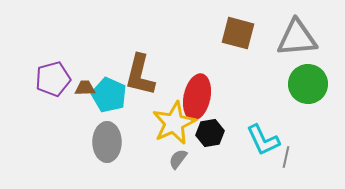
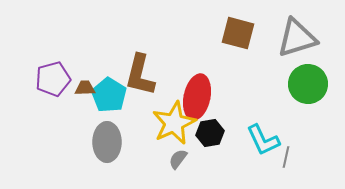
gray triangle: rotated 12 degrees counterclockwise
cyan pentagon: rotated 8 degrees clockwise
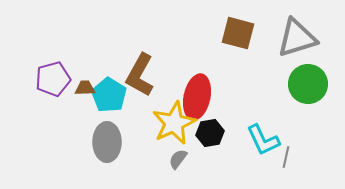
brown L-shape: rotated 15 degrees clockwise
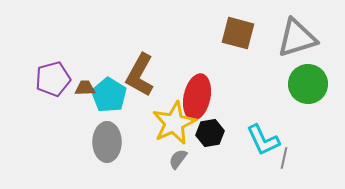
gray line: moved 2 px left, 1 px down
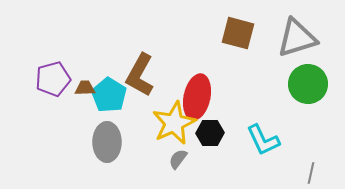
black hexagon: rotated 8 degrees clockwise
gray line: moved 27 px right, 15 px down
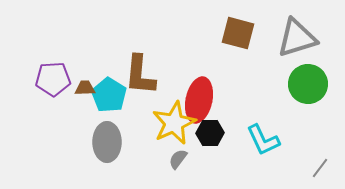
brown L-shape: rotated 24 degrees counterclockwise
purple pentagon: rotated 12 degrees clockwise
red ellipse: moved 2 px right, 3 px down
gray line: moved 9 px right, 5 px up; rotated 25 degrees clockwise
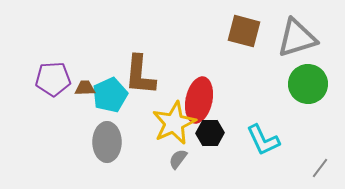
brown square: moved 6 px right, 2 px up
cyan pentagon: moved 1 px right; rotated 16 degrees clockwise
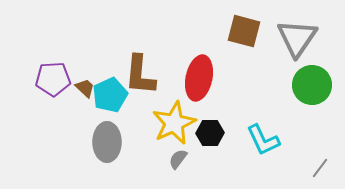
gray triangle: rotated 39 degrees counterclockwise
green circle: moved 4 px right, 1 px down
brown trapezoid: rotated 45 degrees clockwise
red ellipse: moved 22 px up
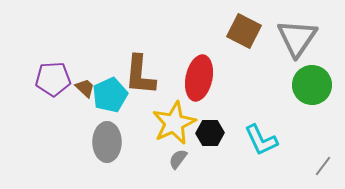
brown square: rotated 12 degrees clockwise
cyan L-shape: moved 2 px left
gray line: moved 3 px right, 2 px up
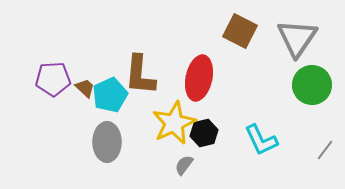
brown square: moved 4 px left
black hexagon: moved 6 px left; rotated 12 degrees counterclockwise
gray semicircle: moved 6 px right, 6 px down
gray line: moved 2 px right, 16 px up
